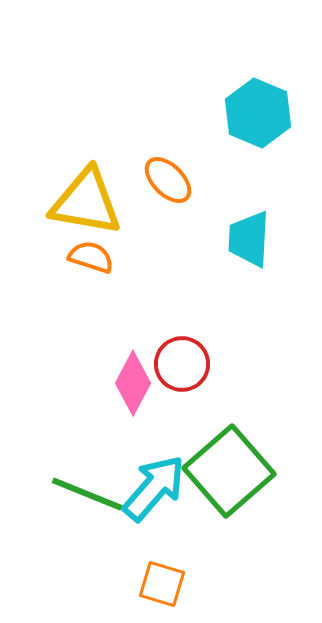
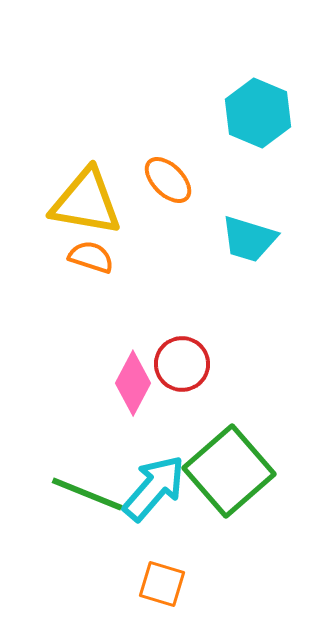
cyan trapezoid: rotated 76 degrees counterclockwise
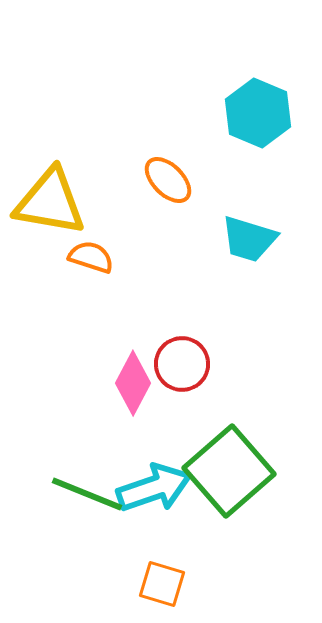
yellow triangle: moved 36 px left
cyan arrow: rotated 30 degrees clockwise
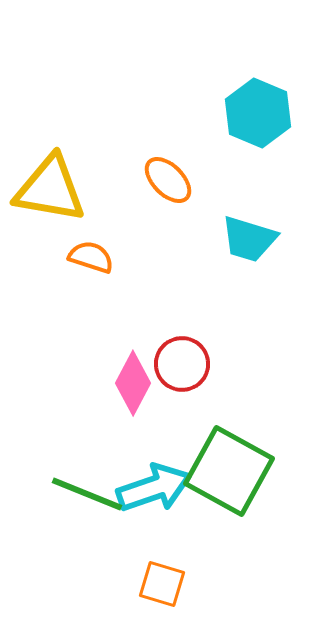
yellow triangle: moved 13 px up
green square: rotated 20 degrees counterclockwise
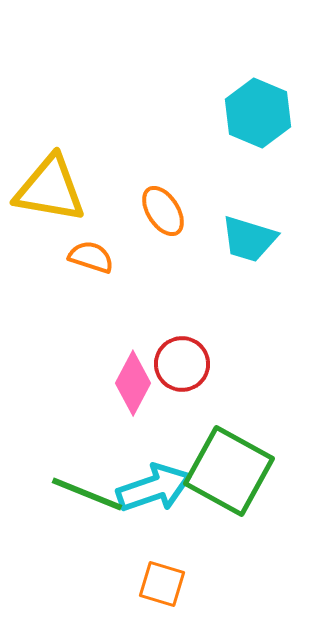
orange ellipse: moved 5 px left, 31 px down; rotated 12 degrees clockwise
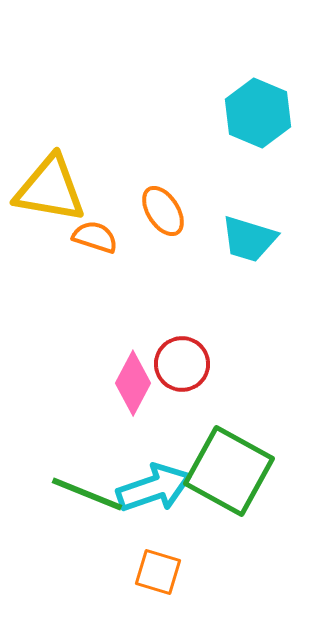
orange semicircle: moved 4 px right, 20 px up
orange square: moved 4 px left, 12 px up
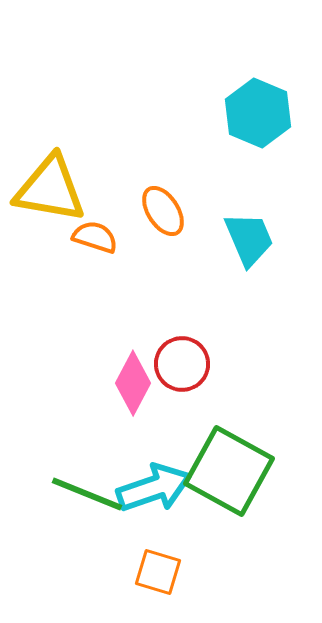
cyan trapezoid: rotated 130 degrees counterclockwise
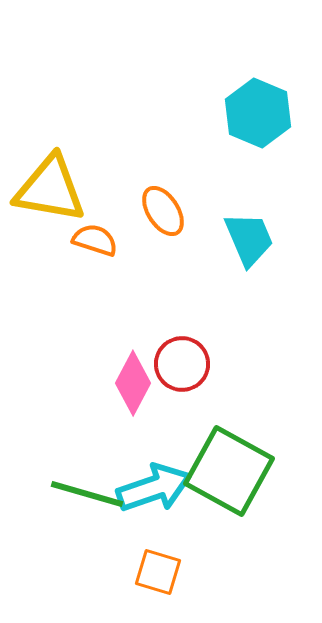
orange semicircle: moved 3 px down
green line: rotated 6 degrees counterclockwise
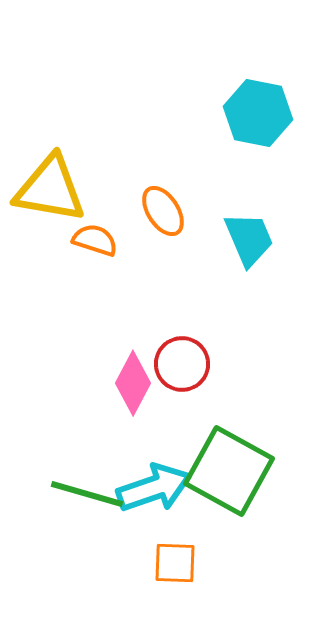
cyan hexagon: rotated 12 degrees counterclockwise
orange square: moved 17 px right, 9 px up; rotated 15 degrees counterclockwise
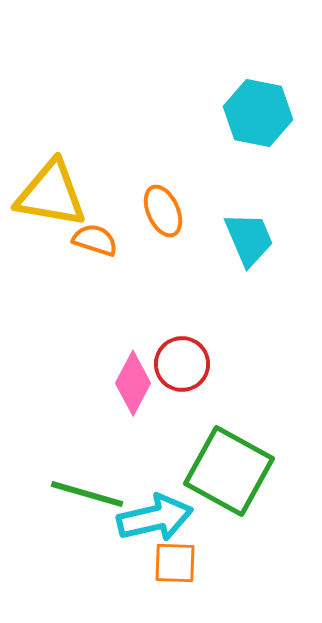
yellow triangle: moved 1 px right, 5 px down
orange ellipse: rotated 9 degrees clockwise
cyan arrow: moved 1 px right, 30 px down; rotated 6 degrees clockwise
